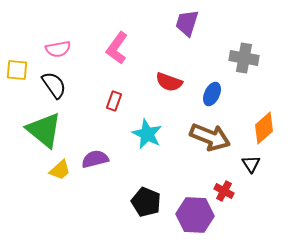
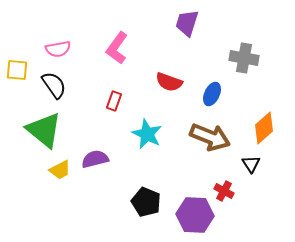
yellow trapezoid: rotated 15 degrees clockwise
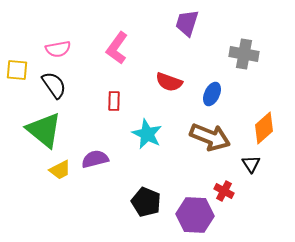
gray cross: moved 4 px up
red rectangle: rotated 18 degrees counterclockwise
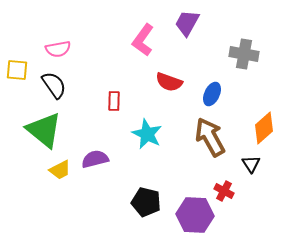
purple trapezoid: rotated 12 degrees clockwise
pink L-shape: moved 26 px right, 8 px up
brown arrow: rotated 141 degrees counterclockwise
black pentagon: rotated 8 degrees counterclockwise
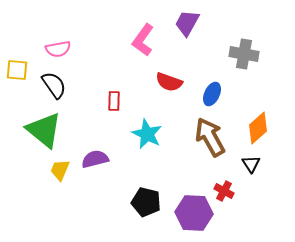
orange diamond: moved 6 px left
yellow trapezoid: rotated 140 degrees clockwise
purple hexagon: moved 1 px left, 2 px up
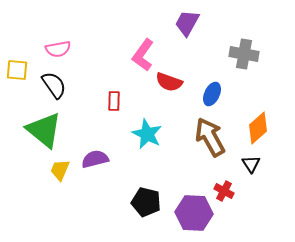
pink L-shape: moved 15 px down
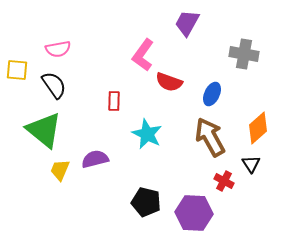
red cross: moved 10 px up
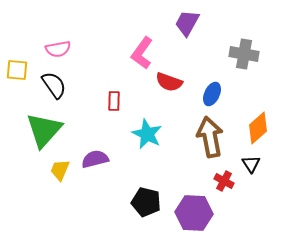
pink L-shape: moved 1 px left, 2 px up
green triangle: rotated 33 degrees clockwise
brown arrow: rotated 18 degrees clockwise
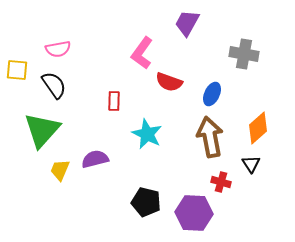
green triangle: moved 2 px left
red cross: moved 3 px left, 1 px down; rotated 12 degrees counterclockwise
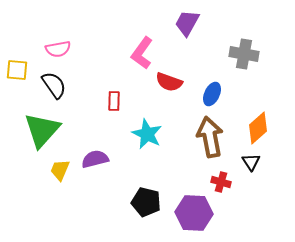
black triangle: moved 2 px up
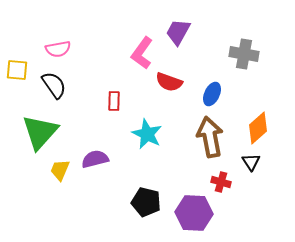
purple trapezoid: moved 9 px left, 9 px down
green triangle: moved 2 px left, 2 px down
